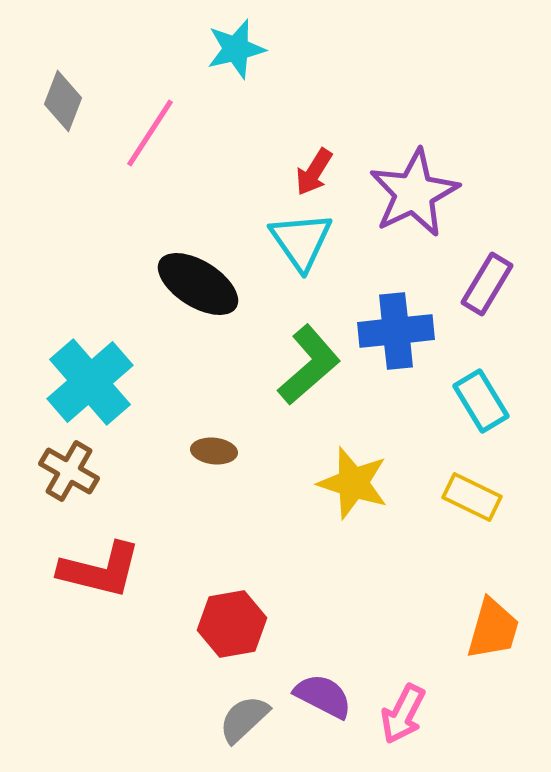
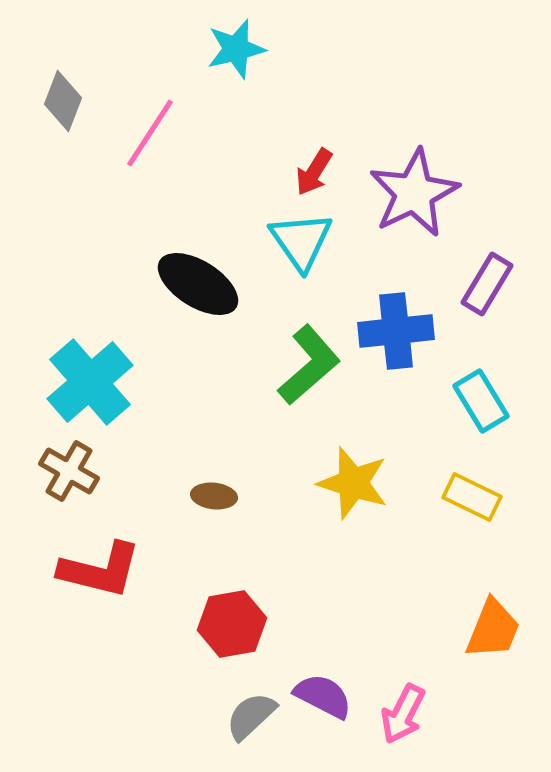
brown ellipse: moved 45 px down
orange trapezoid: rotated 6 degrees clockwise
gray semicircle: moved 7 px right, 3 px up
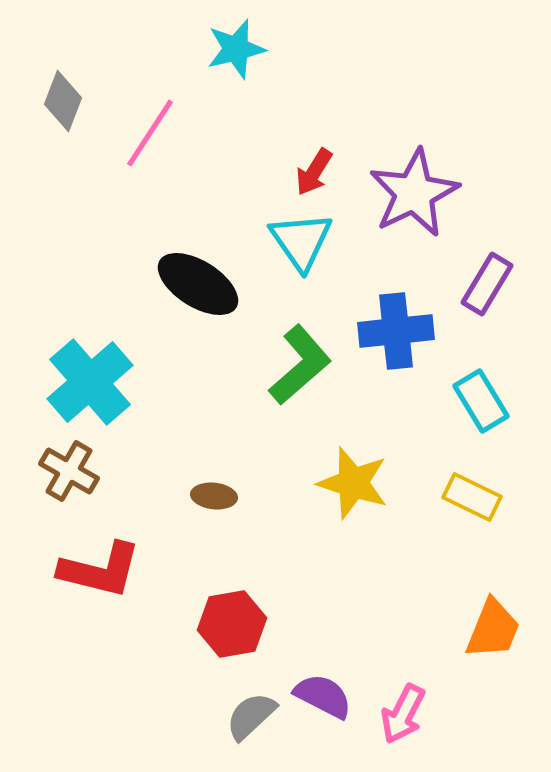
green L-shape: moved 9 px left
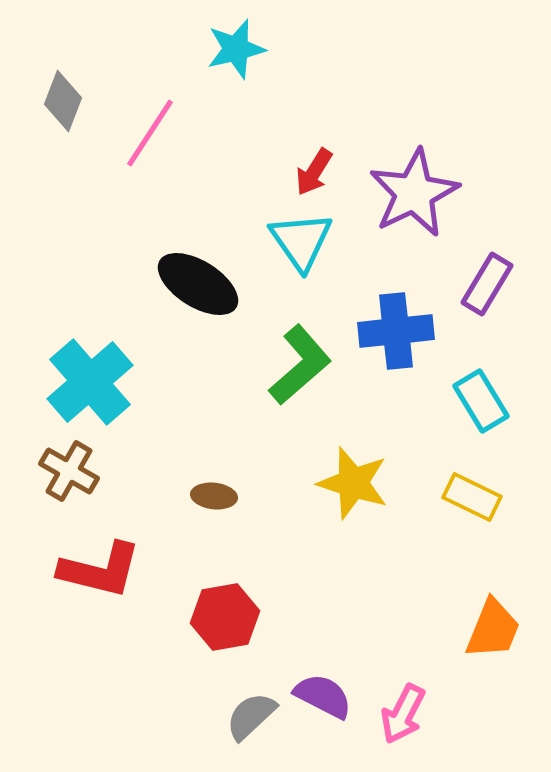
red hexagon: moved 7 px left, 7 px up
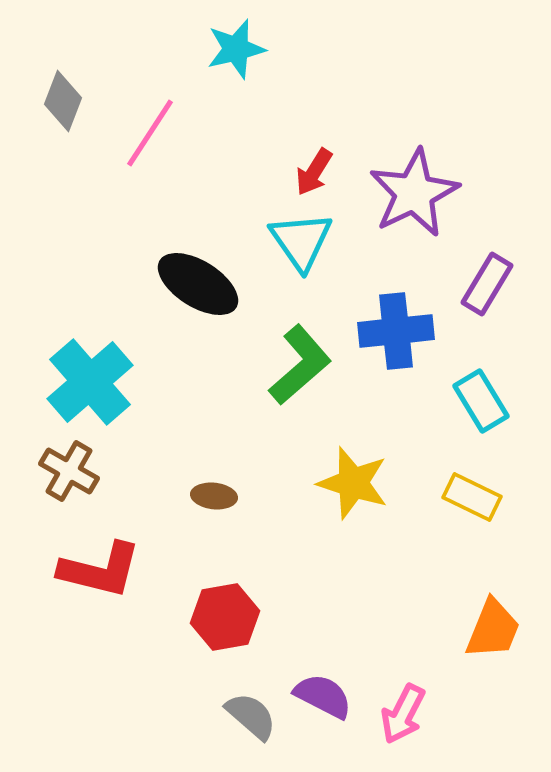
gray semicircle: rotated 84 degrees clockwise
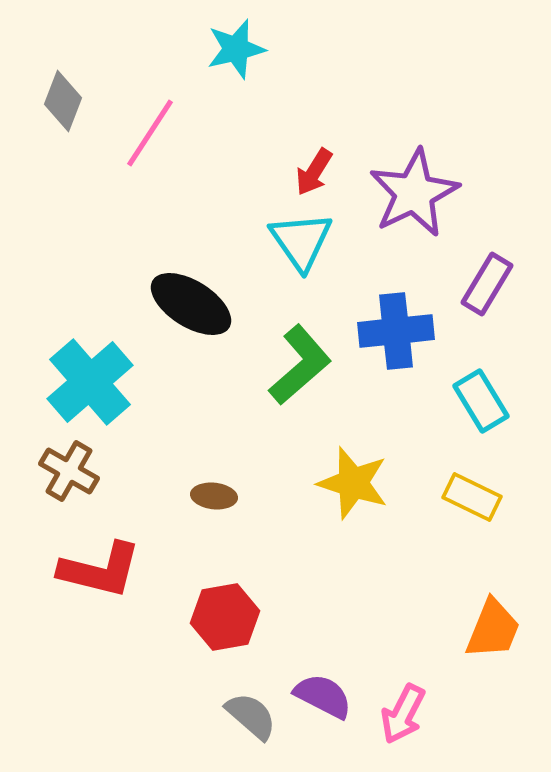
black ellipse: moved 7 px left, 20 px down
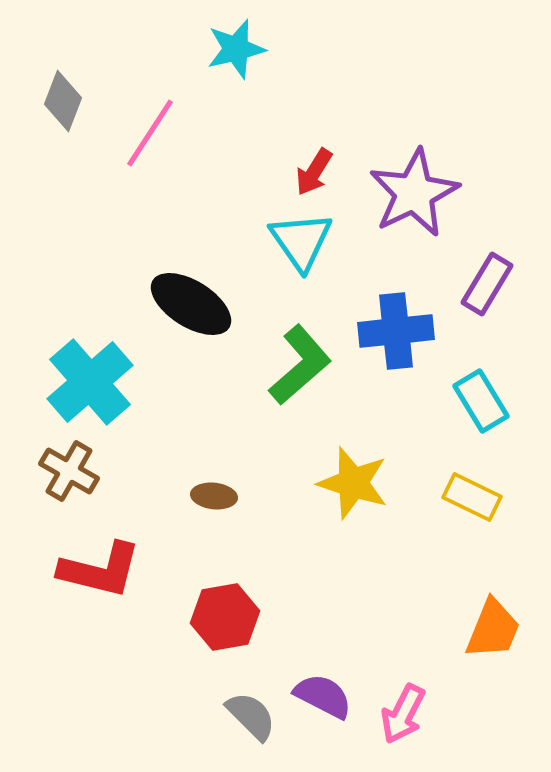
gray semicircle: rotated 4 degrees clockwise
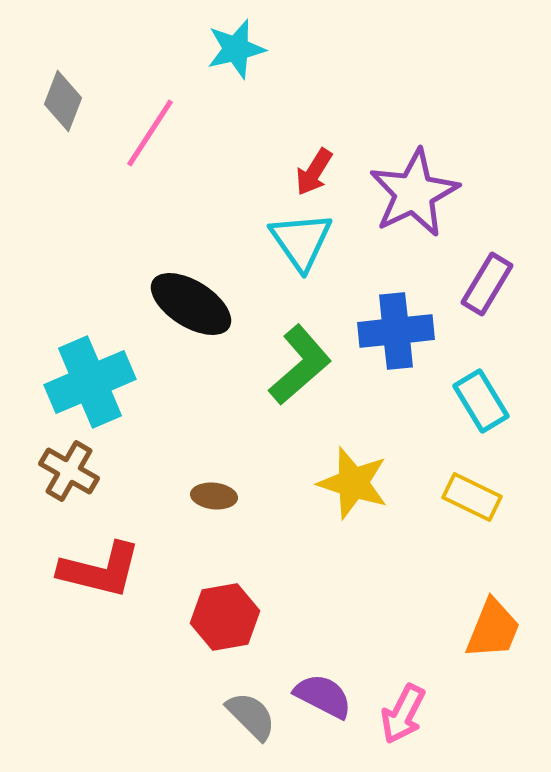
cyan cross: rotated 18 degrees clockwise
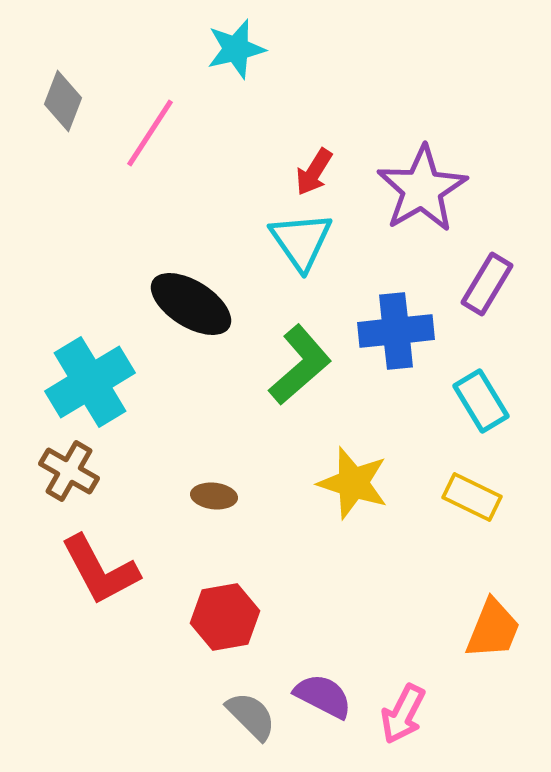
purple star: moved 8 px right, 4 px up; rotated 4 degrees counterclockwise
cyan cross: rotated 8 degrees counterclockwise
red L-shape: rotated 48 degrees clockwise
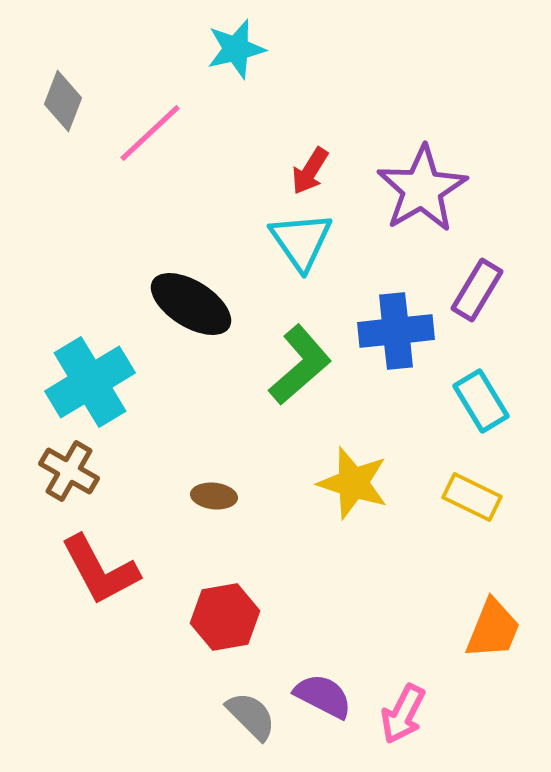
pink line: rotated 14 degrees clockwise
red arrow: moved 4 px left, 1 px up
purple rectangle: moved 10 px left, 6 px down
